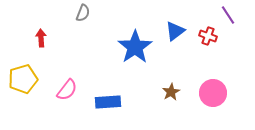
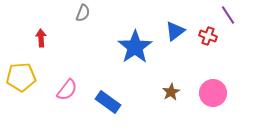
yellow pentagon: moved 2 px left, 2 px up; rotated 12 degrees clockwise
blue rectangle: rotated 40 degrees clockwise
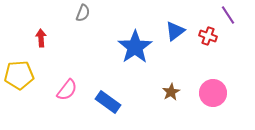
yellow pentagon: moved 2 px left, 2 px up
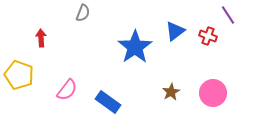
yellow pentagon: rotated 24 degrees clockwise
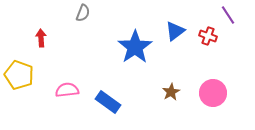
pink semicircle: rotated 135 degrees counterclockwise
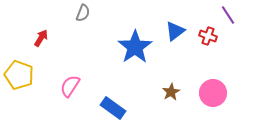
red arrow: rotated 36 degrees clockwise
pink semicircle: moved 3 px right, 4 px up; rotated 50 degrees counterclockwise
blue rectangle: moved 5 px right, 6 px down
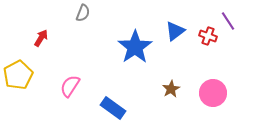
purple line: moved 6 px down
yellow pentagon: moved 1 px left; rotated 24 degrees clockwise
brown star: moved 3 px up
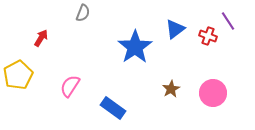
blue triangle: moved 2 px up
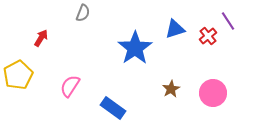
blue triangle: rotated 20 degrees clockwise
red cross: rotated 30 degrees clockwise
blue star: moved 1 px down
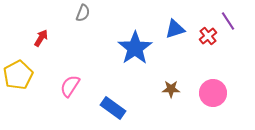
brown star: rotated 30 degrees clockwise
